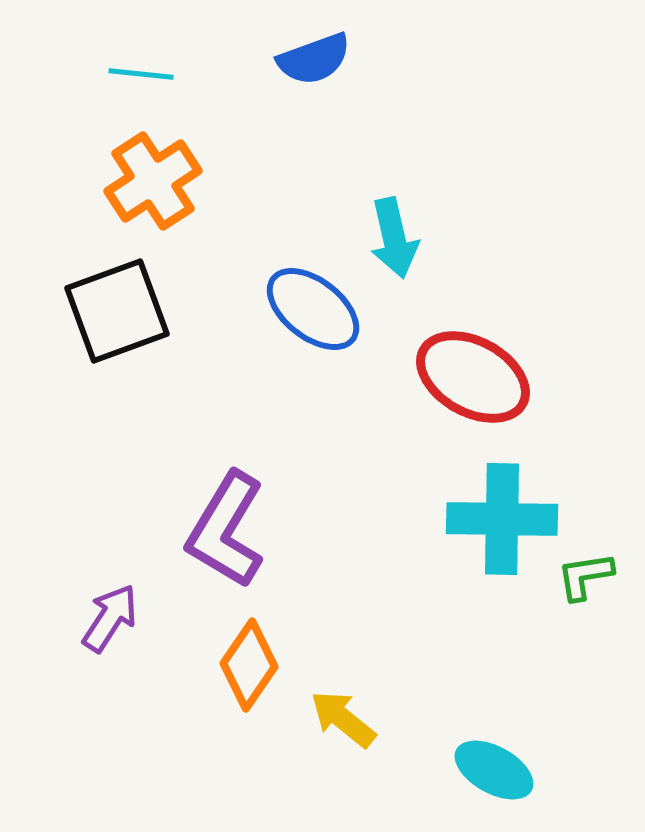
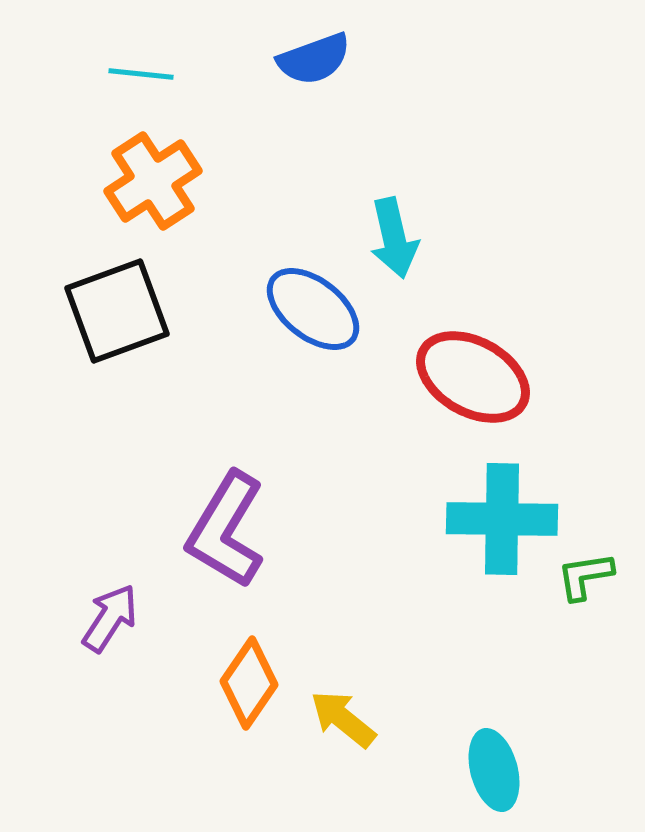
orange diamond: moved 18 px down
cyan ellipse: rotated 46 degrees clockwise
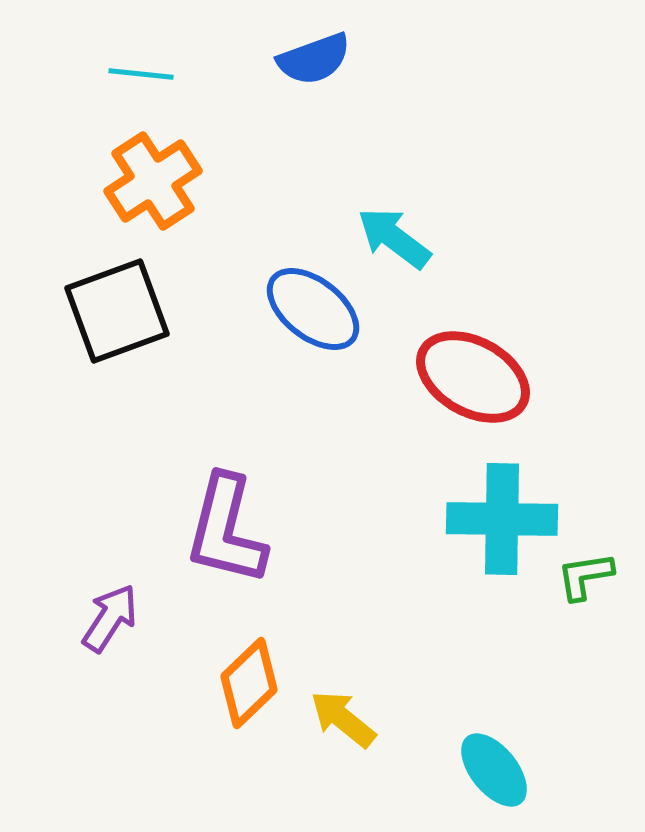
cyan arrow: rotated 140 degrees clockwise
purple L-shape: rotated 17 degrees counterclockwise
orange diamond: rotated 12 degrees clockwise
cyan ellipse: rotated 24 degrees counterclockwise
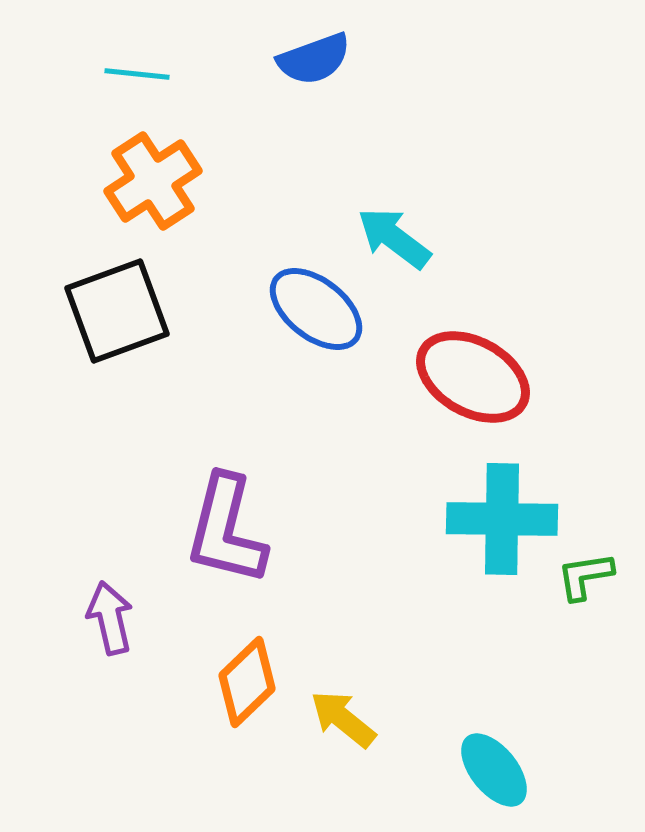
cyan line: moved 4 px left
blue ellipse: moved 3 px right
purple arrow: rotated 46 degrees counterclockwise
orange diamond: moved 2 px left, 1 px up
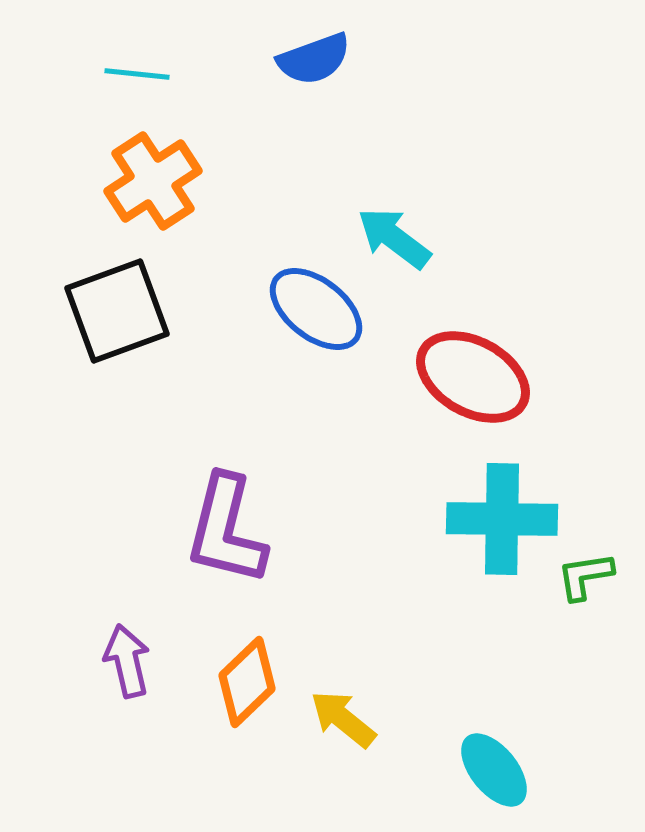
purple arrow: moved 17 px right, 43 px down
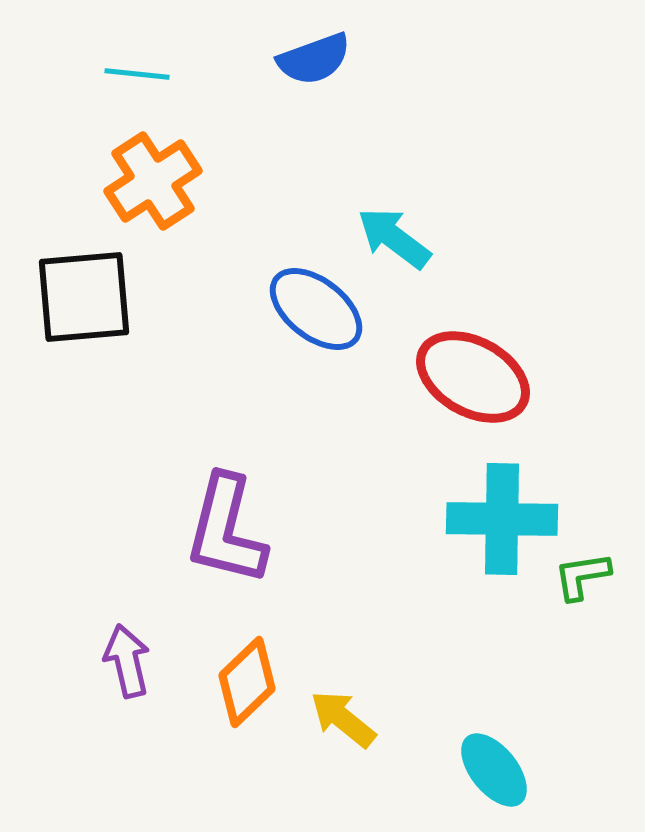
black square: moved 33 px left, 14 px up; rotated 15 degrees clockwise
green L-shape: moved 3 px left
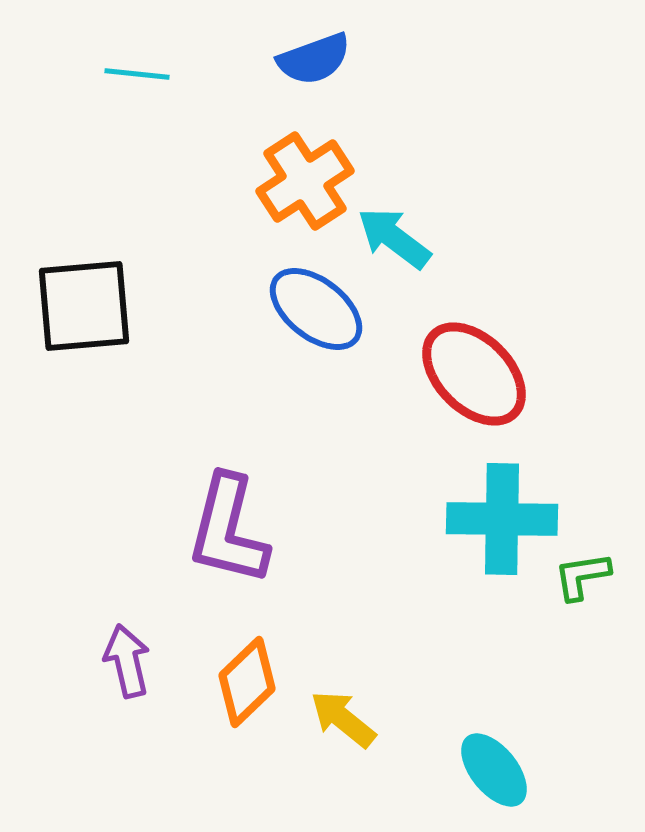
orange cross: moved 152 px right
black square: moved 9 px down
red ellipse: moved 1 px right, 3 px up; rotated 16 degrees clockwise
purple L-shape: moved 2 px right
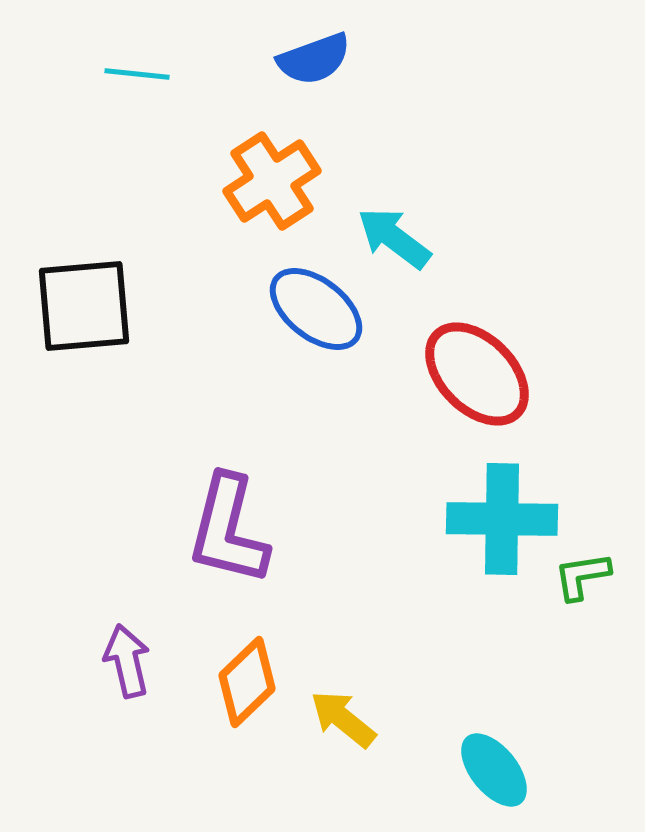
orange cross: moved 33 px left
red ellipse: moved 3 px right
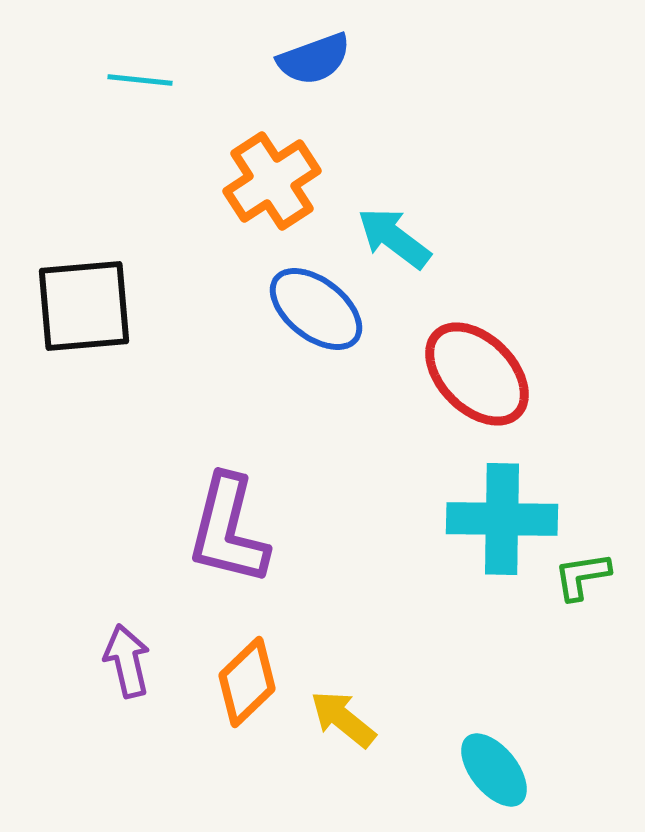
cyan line: moved 3 px right, 6 px down
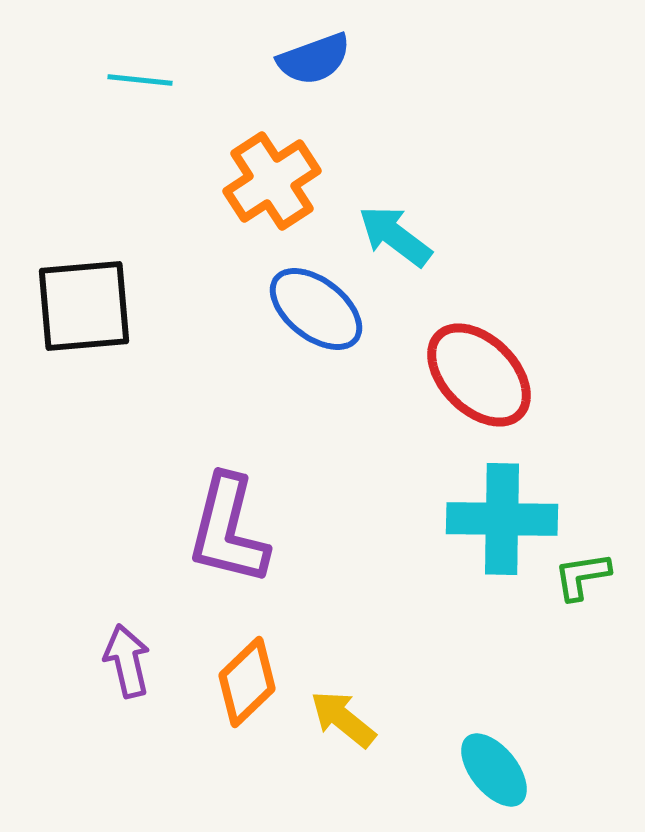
cyan arrow: moved 1 px right, 2 px up
red ellipse: moved 2 px right, 1 px down
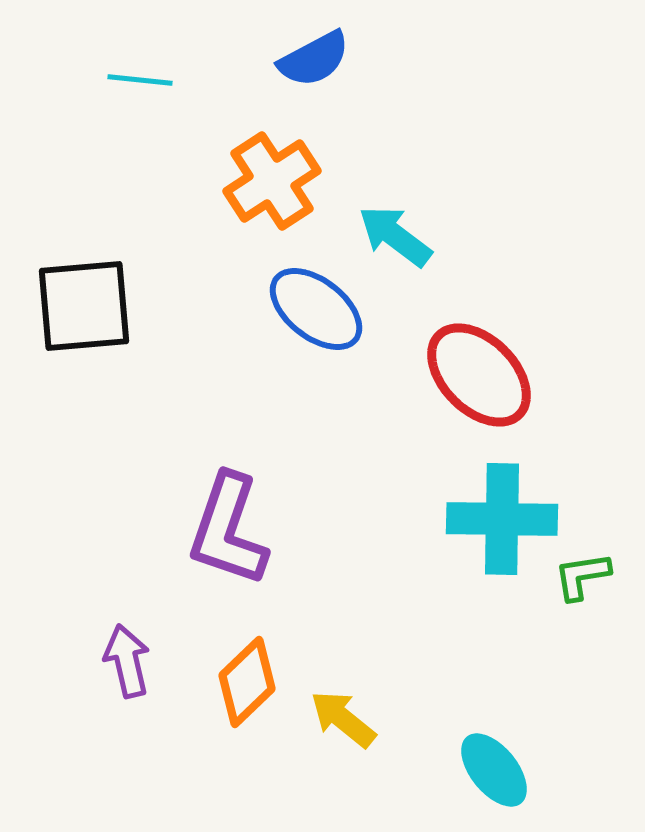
blue semicircle: rotated 8 degrees counterclockwise
purple L-shape: rotated 5 degrees clockwise
